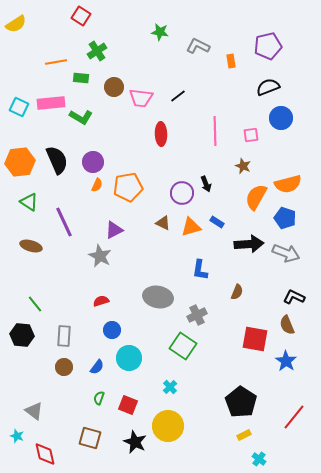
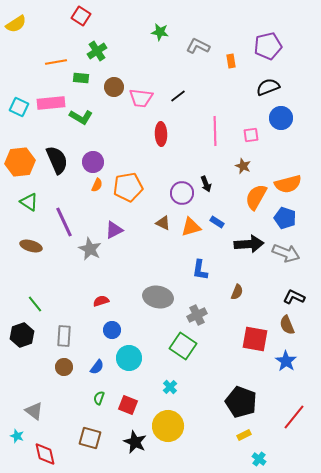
gray star at (100, 256): moved 10 px left, 7 px up
black hexagon at (22, 335): rotated 25 degrees counterclockwise
black pentagon at (241, 402): rotated 12 degrees counterclockwise
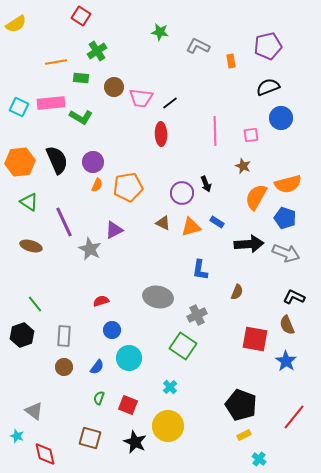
black line at (178, 96): moved 8 px left, 7 px down
black pentagon at (241, 402): moved 3 px down
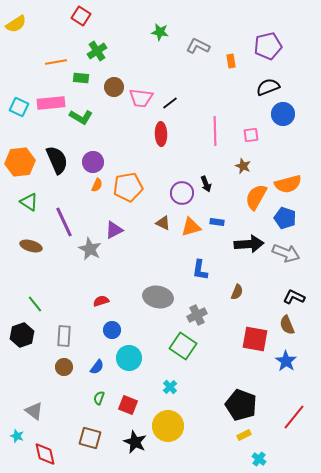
blue circle at (281, 118): moved 2 px right, 4 px up
blue rectangle at (217, 222): rotated 24 degrees counterclockwise
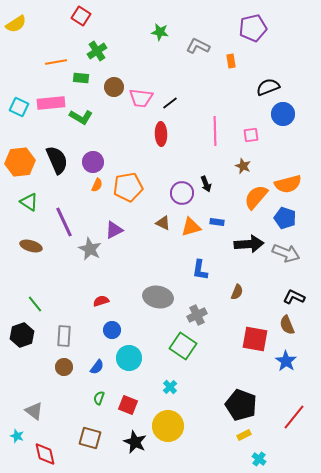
purple pentagon at (268, 46): moved 15 px left, 18 px up
orange semicircle at (256, 197): rotated 12 degrees clockwise
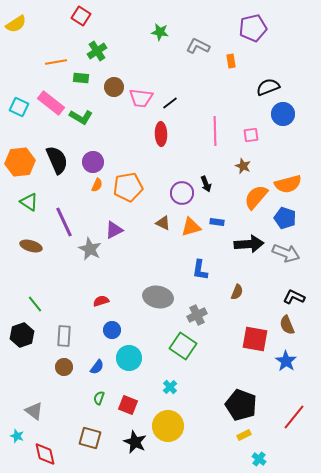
pink rectangle at (51, 103): rotated 44 degrees clockwise
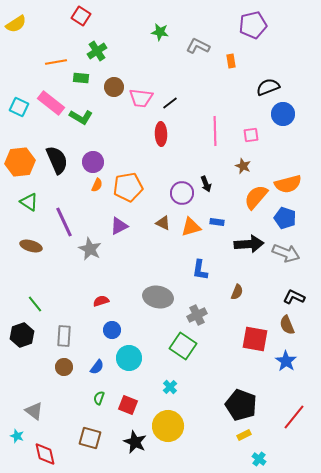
purple pentagon at (253, 28): moved 3 px up
purple triangle at (114, 230): moved 5 px right, 4 px up
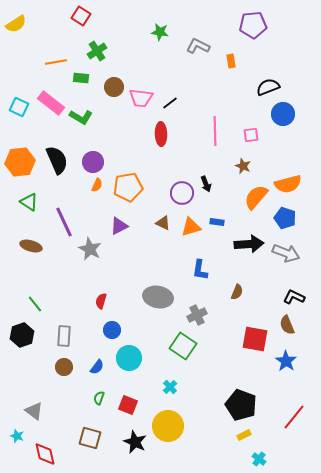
purple pentagon at (253, 25): rotated 8 degrees clockwise
red semicircle at (101, 301): rotated 56 degrees counterclockwise
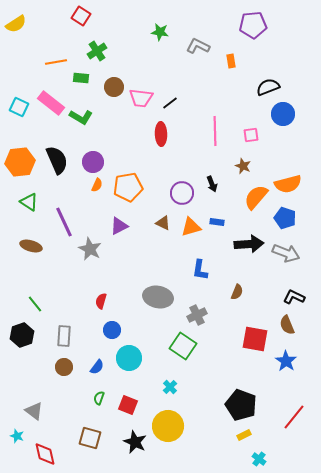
black arrow at (206, 184): moved 6 px right
